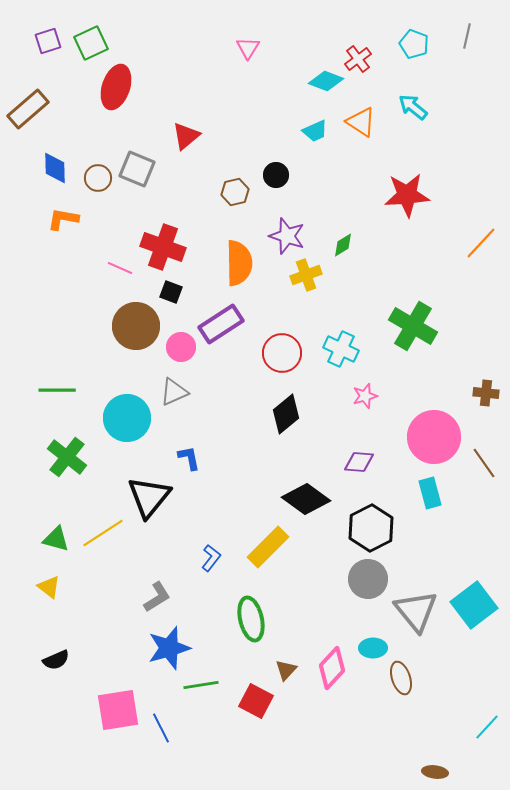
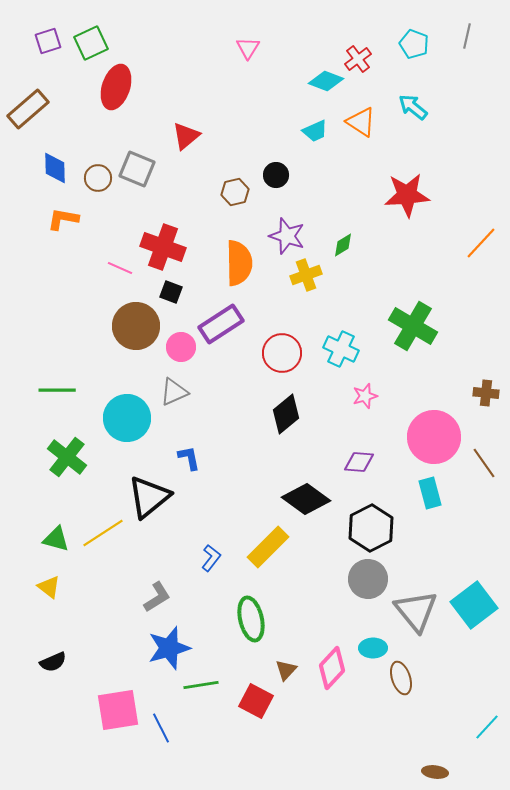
black triangle at (149, 497): rotated 12 degrees clockwise
black semicircle at (56, 660): moved 3 px left, 2 px down
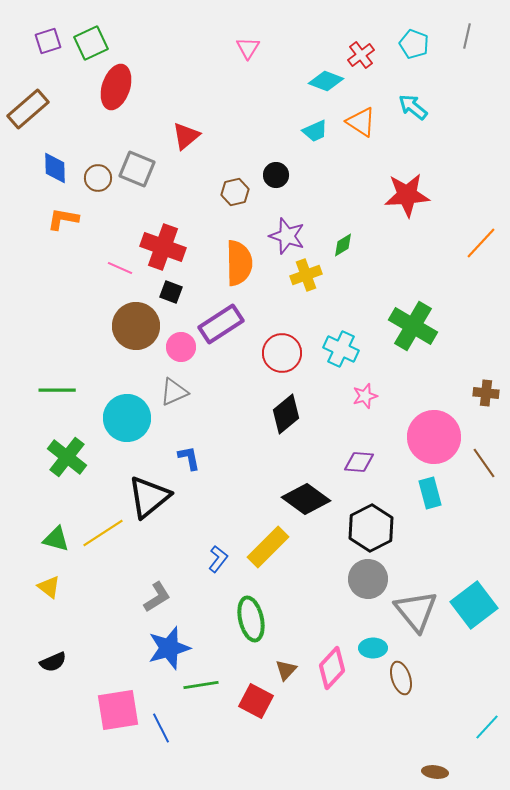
red cross at (358, 59): moved 3 px right, 4 px up
blue L-shape at (211, 558): moved 7 px right, 1 px down
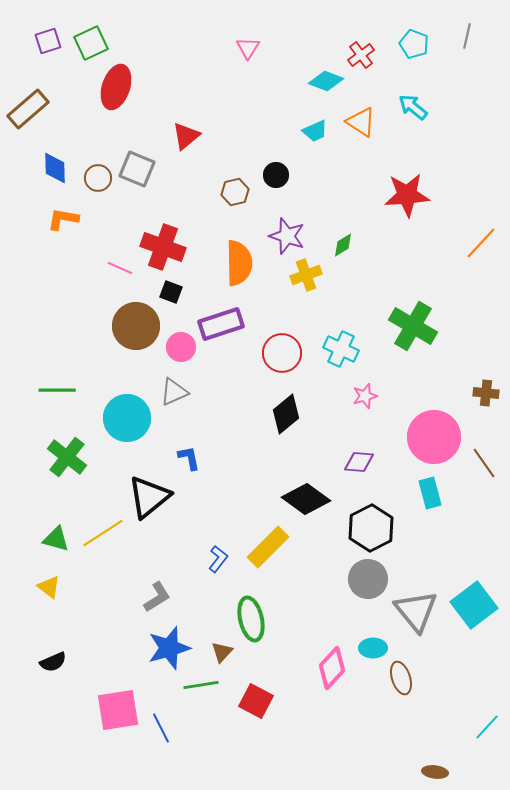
purple rectangle at (221, 324): rotated 15 degrees clockwise
brown triangle at (286, 670): moved 64 px left, 18 px up
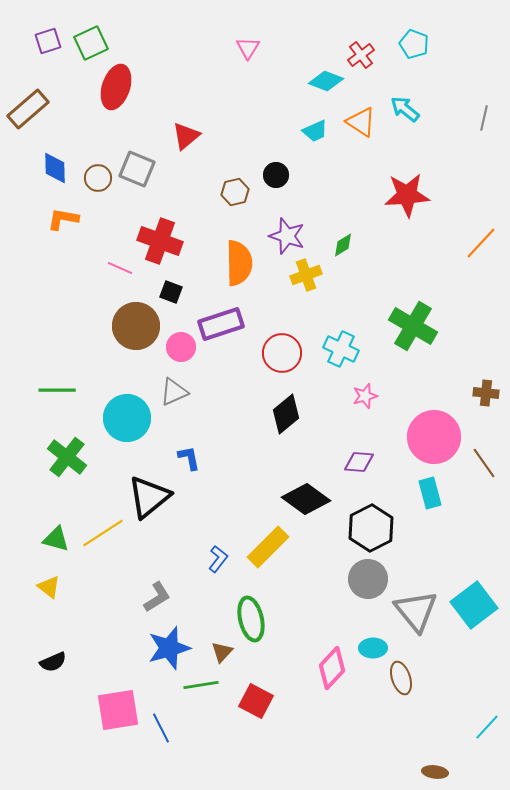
gray line at (467, 36): moved 17 px right, 82 px down
cyan arrow at (413, 107): moved 8 px left, 2 px down
red cross at (163, 247): moved 3 px left, 6 px up
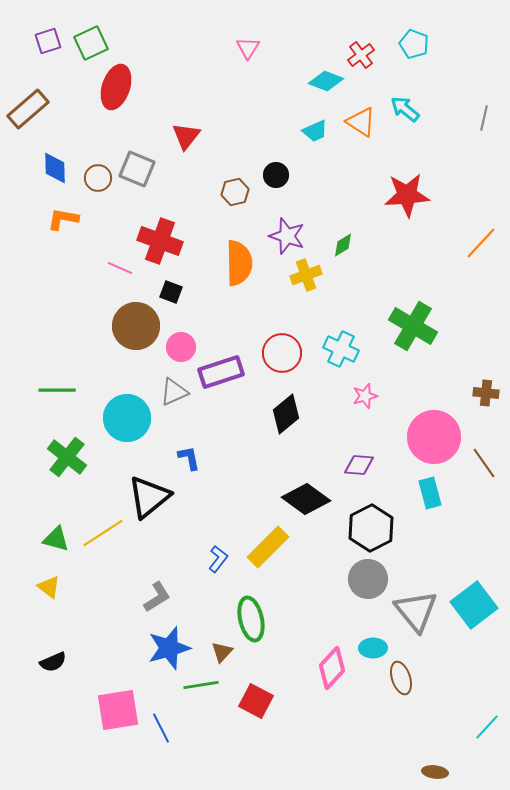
red triangle at (186, 136): rotated 12 degrees counterclockwise
purple rectangle at (221, 324): moved 48 px down
purple diamond at (359, 462): moved 3 px down
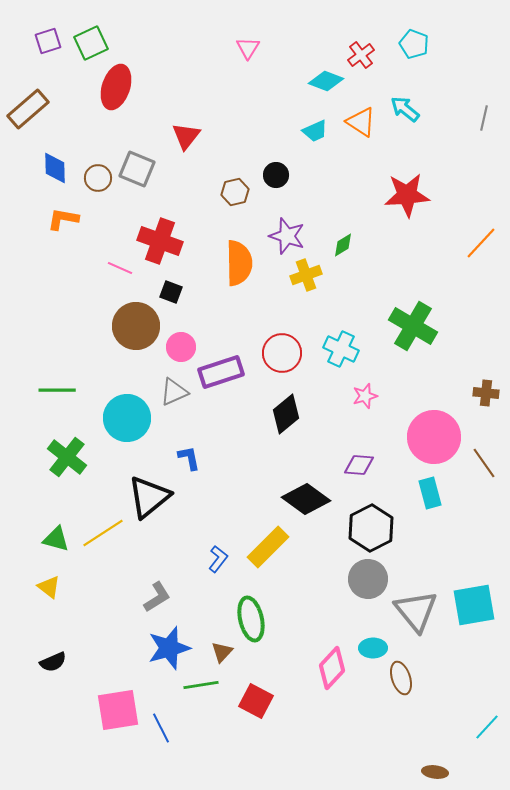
cyan square at (474, 605): rotated 27 degrees clockwise
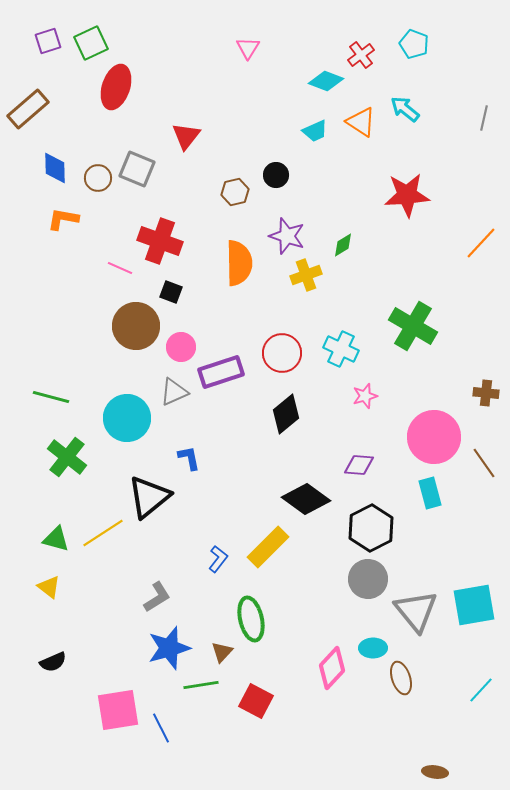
green line at (57, 390): moved 6 px left, 7 px down; rotated 15 degrees clockwise
cyan line at (487, 727): moved 6 px left, 37 px up
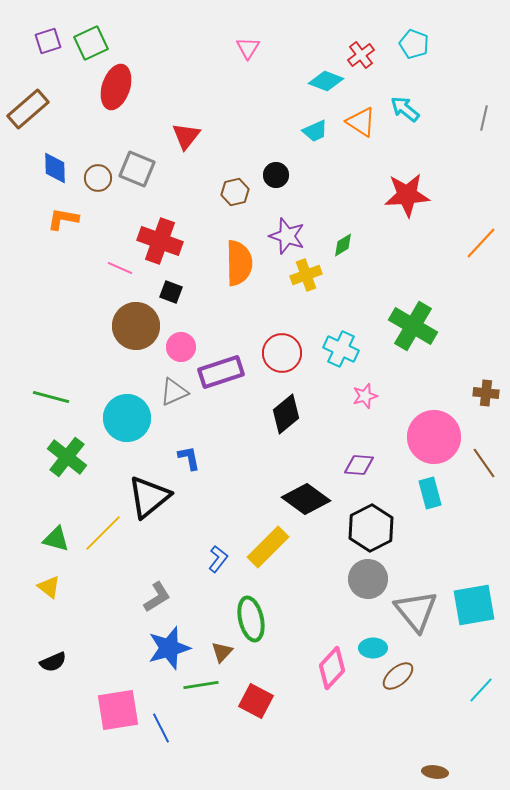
yellow line at (103, 533): rotated 12 degrees counterclockwise
brown ellipse at (401, 678): moved 3 px left, 2 px up; rotated 68 degrees clockwise
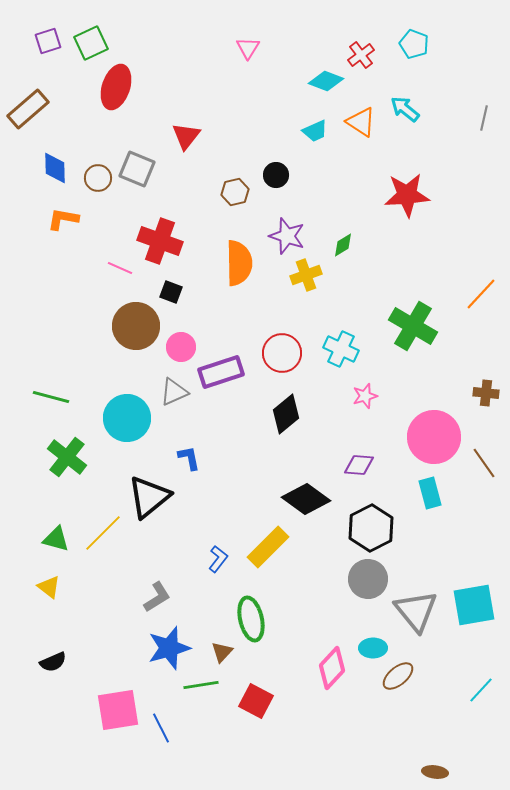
orange line at (481, 243): moved 51 px down
